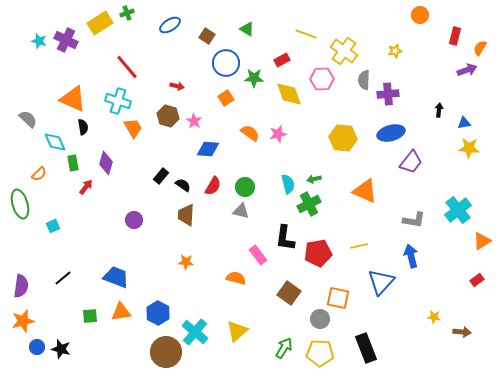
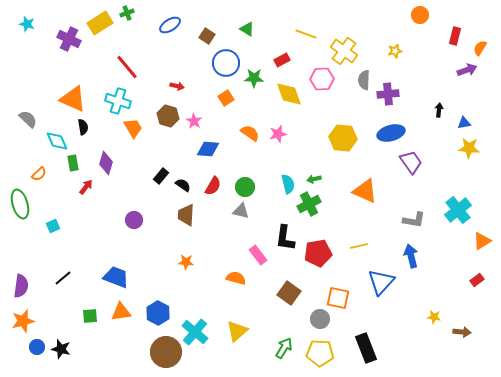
purple cross at (66, 40): moved 3 px right, 1 px up
cyan star at (39, 41): moved 12 px left, 17 px up
cyan diamond at (55, 142): moved 2 px right, 1 px up
purple trapezoid at (411, 162): rotated 75 degrees counterclockwise
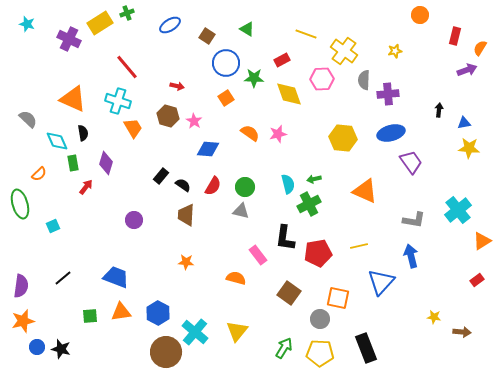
black semicircle at (83, 127): moved 6 px down
yellow triangle at (237, 331): rotated 10 degrees counterclockwise
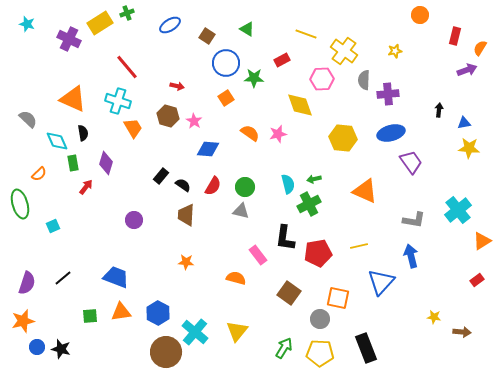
yellow diamond at (289, 94): moved 11 px right, 11 px down
purple semicircle at (21, 286): moved 6 px right, 3 px up; rotated 10 degrees clockwise
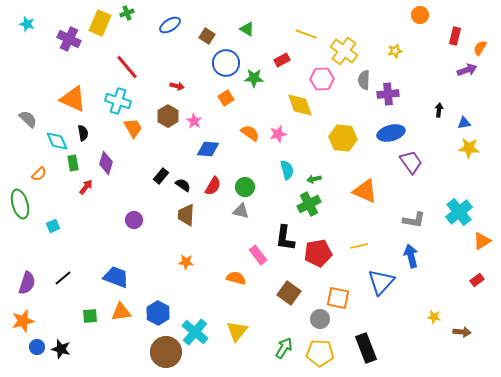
yellow rectangle at (100, 23): rotated 35 degrees counterclockwise
brown hexagon at (168, 116): rotated 15 degrees clockwise
cyan semicircle at (288, 184): moved 1 px left, 14 px up
cyan cross at (458, 210): moved 1 px right, 2 px down
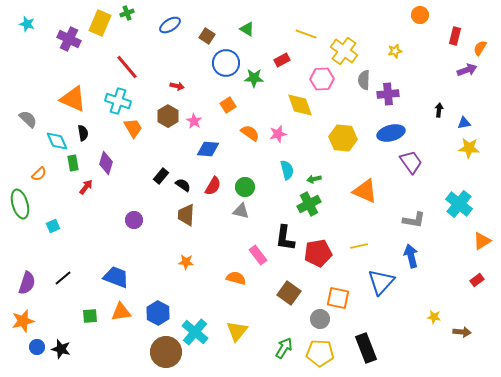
orange square at (226, 98): moved 2 px right, 7 px down
cyan cross at (459, 212): moved 8 px up; rotated 12 degrees counterclockwise
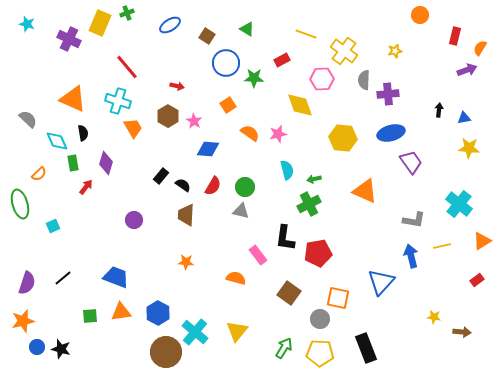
blue triangle at (464, 123): moved 5 px up
yellow line at (359, 246): moved 83 px right
